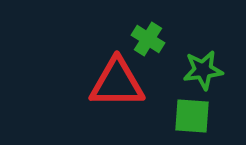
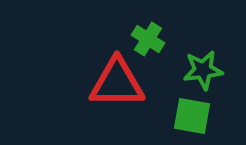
green square: rotated 6 degrees clockwise
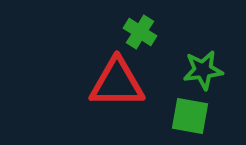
green cross: moved 8 px left, 7 px up
green square: moved 2 px left
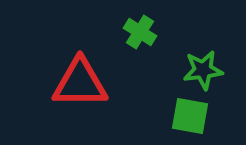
red triangle: moved 37 px left
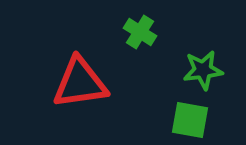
red triangle: rotated 8 degrees counterclockwise
green square: moved 4 px down
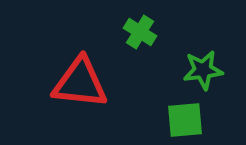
red triangle: rotated 14 degrees clockwise
green square: moved 5 px left; rotated 15 degrees counterclockwise
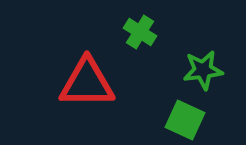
red triangle: moved 7 px right; rotated 6 degrees counterclockwise
green square: rotated 30 degrees clockwise
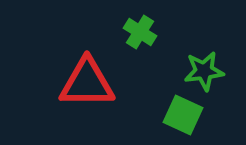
green star: moved 1 px right, 1 px down
green square: moved 2 px left, 5 px up
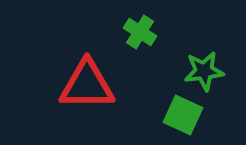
red triangle: moved 2 px down
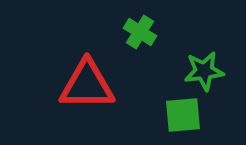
green square: rotated 30 degrees counterclockwise
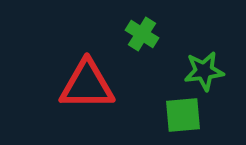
green cross: moved 2 px right, 2 px down
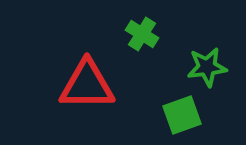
green star: moved 3 px right, 4 px up
green square: moved 1 px left; rotated 15 degrees counterclockwise
